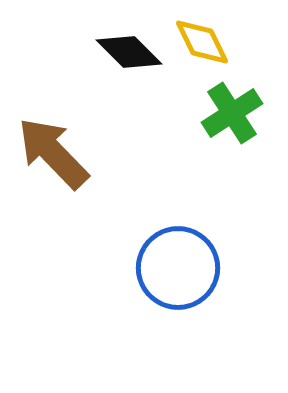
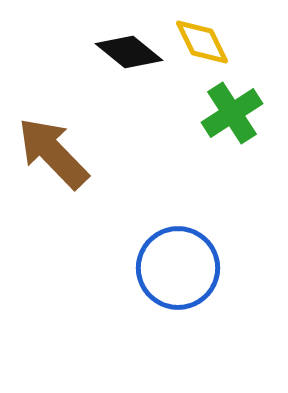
black diamond: rotated 6 degrees counterclockwise
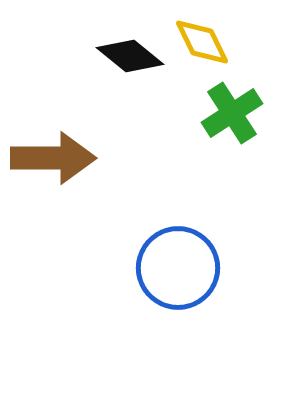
black diamond: moved 1 px right, 4 px down
brown arrow: moved 5 px down; rotated 134 degrees clockwise
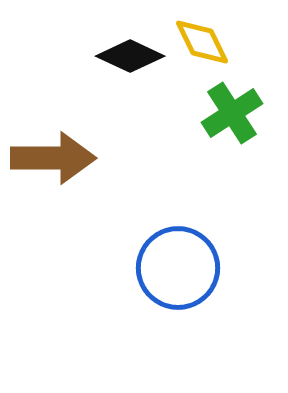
black diamond: rotated 14 degrees counterclockwise
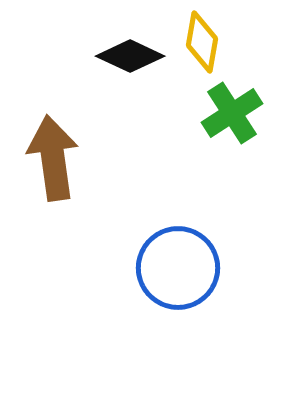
yellow diamond: rotated 36 degrees clockwise
brown arrow: rotated 98 degrees counterclockwise
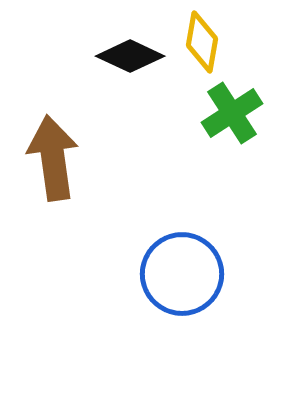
blue circle: moved 4 px right, 6 px down
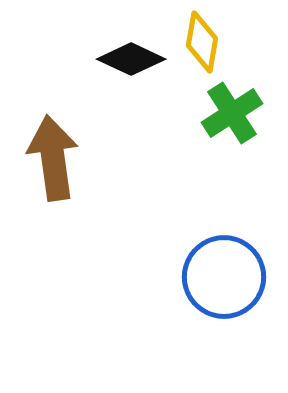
black diamond: moved 1 px right, 3 px down
blue circle: moved 42 px right, 3 px down
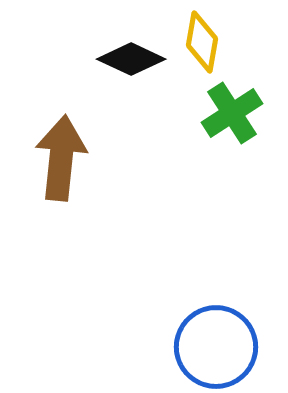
brown arrow: moved 8 px right; rotated 14 degrees clockwise
blue circle: moved 8 px left, 70 px down
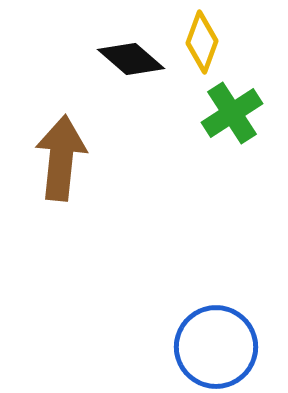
yellow diamond: rotated 10 degrees clockwise
black diamond: rotated 16 degrees clockwise
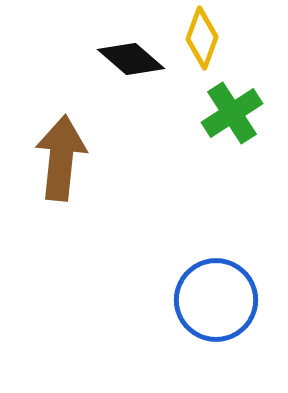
yellow diamond: moved 4 px up
blue circle: moved 47 px up
